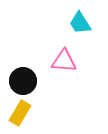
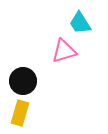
pink triangle: moved 10 px up; rotated 20 degrees counterclockwise
yellow rectangle: rotated 15 degrees counterclockwise
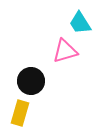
pink triangle: moved 1 px right
black circle: moved 8 px right
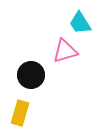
black circle: moved 6 px up
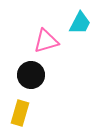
cyan trapezoid: rotated 120 degrees counterclockwise
pink triangle: moved 19 px left, 10 px up
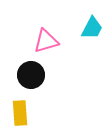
cyan trapezoid: moved 12 px right, 5 px down
yellow rectangle: rotated 20 degrees counterclockwise
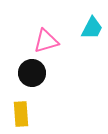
black circle: moved 1 px right, 2 px up
yellow rectangle: moved 1 px right, 1 px down
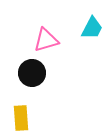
pink triangle: moved 1 px up
yellow rectangle: moved 4 px down
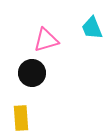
cyan trapezoid: rotated 130 degrees clockwise
